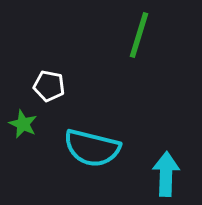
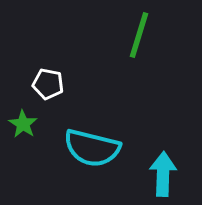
white pentagon: moved 1 px left, 2 px up
green star: rotated 8 degrees clockwise
cyan arrow: moved 3 px left
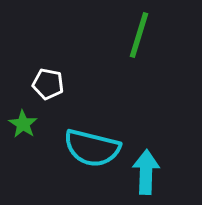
cyan arrow: moved 17 px left, 2 px up
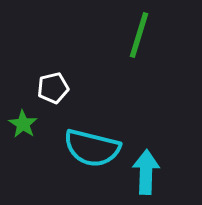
white pentagon: moved 5 px right, 4 px down; rotated 24 degrees counterclockwise
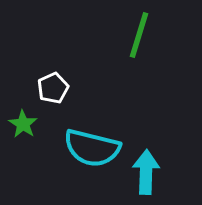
white pentagon: rotated 12 degrees counterclockwise
